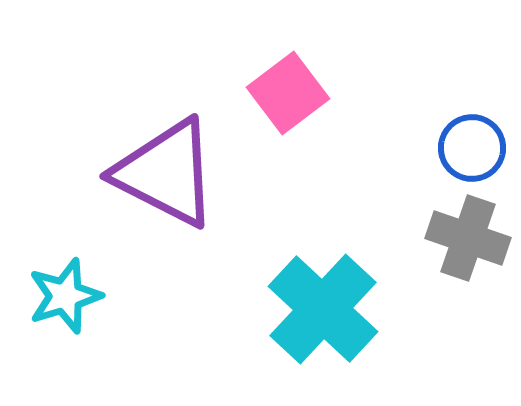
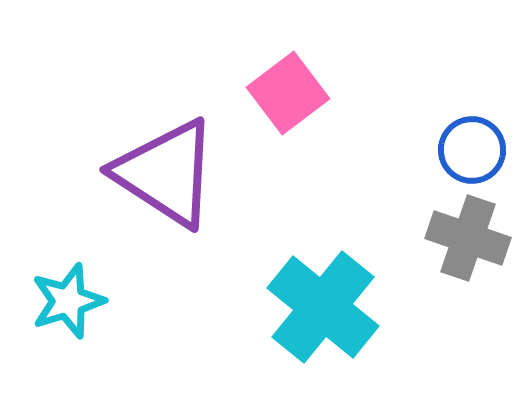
blue circle: moved 2 px down
purple triangle: rotated 6 degrees clockwise
cyan star: moved 3 px right, 5 px down
cyan cross: moved 2 px up; rotated 4 degrees counterclockwise
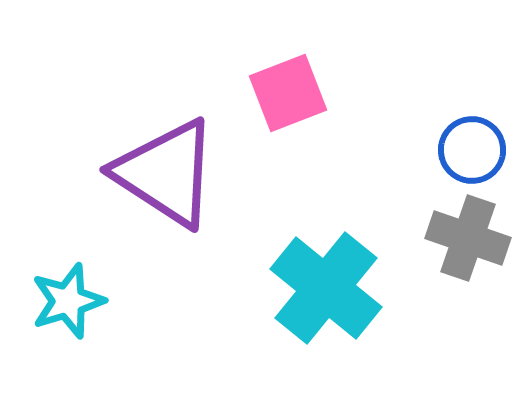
pink square: rotated 16 degrees clockwise
cyan cross: moved 3 px right, 19 px up
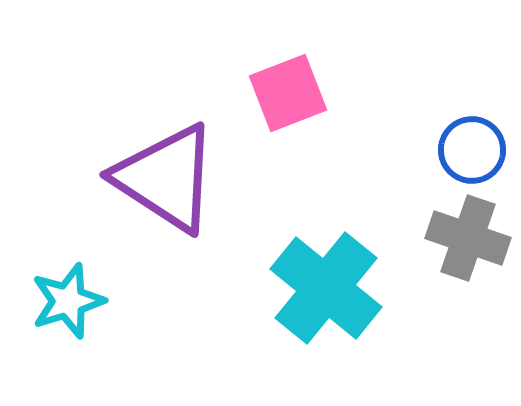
purple triangle: moved 5 px down
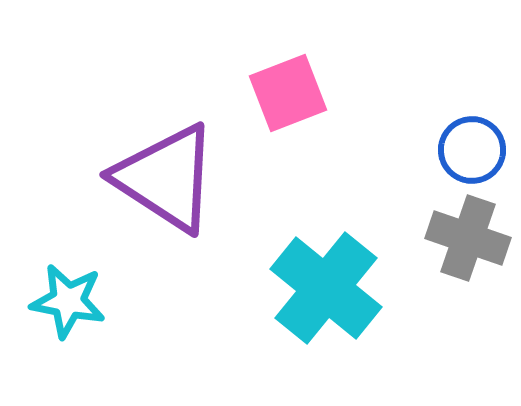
cyan star: rotated 28 degrees clockwise
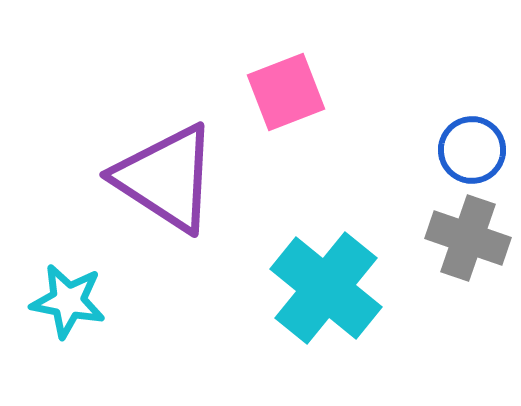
pink square: moved 2 px left, 1 px up
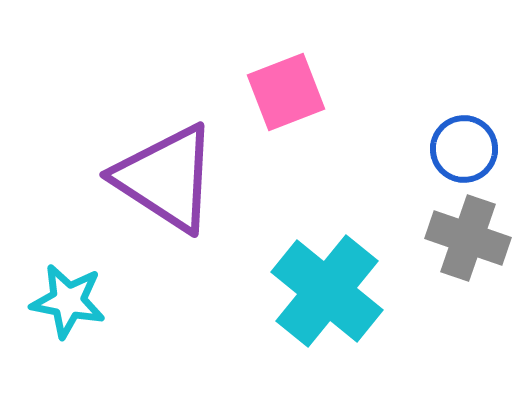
blue circle: moved 8 px left, 1 px up
cyan cross: moved 1 px right, 3 px down
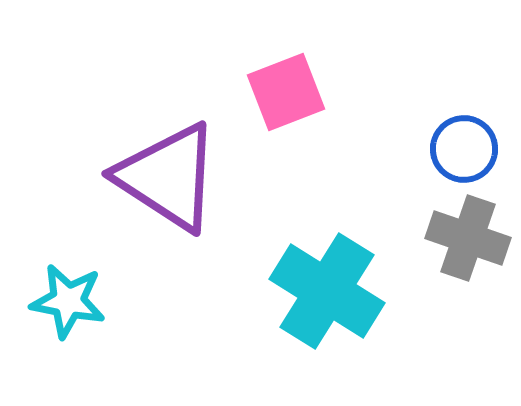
purple triangle: moved 2 px right, 1 px up
cyan cross: rotated 7 degrees counterclockwise
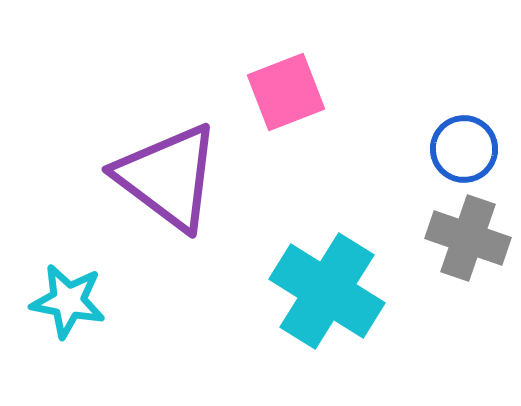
purple triangle: rotated 4 degrees clockwise
